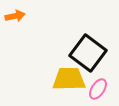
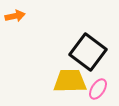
black square: moved 1 px up
yellow trapezoid: moved 1 px right, 2 px down
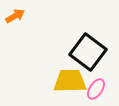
orange arrow: rotated 18 degrees counterclockwise
pink ellipse: moved 2 px left
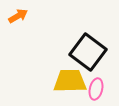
orange arrow: moved 3 px right
pink ellipse: rotated 20 degrees counterclockwise
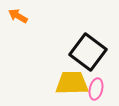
orange arrow: rotated 120 degrees counterclockwise
yellow trapezoid: moved 2 px right, 2 px down
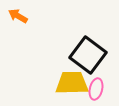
black square: moved 3 px down
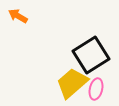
black square: moved 3 px right; rotated 21 degrees clockwise
yellow trapezoid: rotated 40 degrees counterclockwise
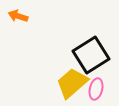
orange arrow: rotated 12 degrees counterclockwise
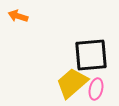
black square: rotated 27 degrees clockwise
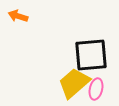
yellow trapezoid: moved 2 px right
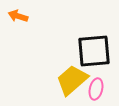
black square: moved 3 px right, 4 px up
yellow trapezoid: moved 2 px left, 3 px up
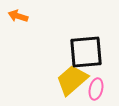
black square: moved 8 px left, 1 px down
